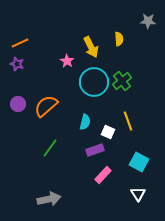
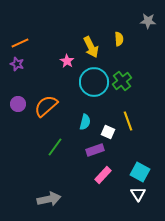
green line: moved 5 px right, 1 px up
cyan square: moved 1 px right, 10 px down
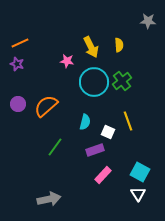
yellow semicircle: moved 6 px down
pink star: rotated 24 degrees counterclockwise
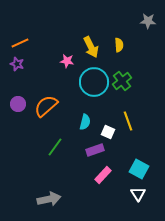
cyan square: moved 1 px left, 3 px up
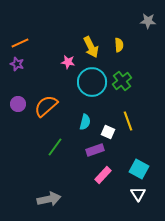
pink star: moved 1 px right, 1 px down
cyan circle: moved 2 px left
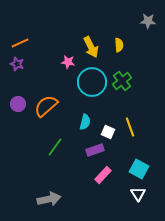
yellow line: moved 2 px right, 6 px down
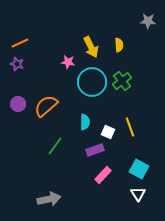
cyan semicircle: rotated 14 degrees counterclockwise
green line: moved 1 px up
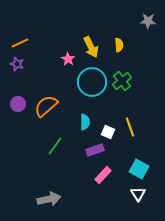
pink star: moved 3 px up; rotated 24 degrees clockwise
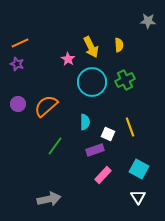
green cross: moved 3 px right, 1 px up; rotated 12 degrees clockwise
white square: moved 2 px down
white triangle: moved 3 px down
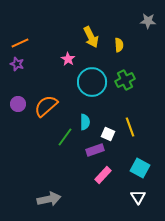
yellow arrow: moved 10 px up
green line: moved 10 px right, 9 px up
cyan square: moved 1 px right, 1 px up
